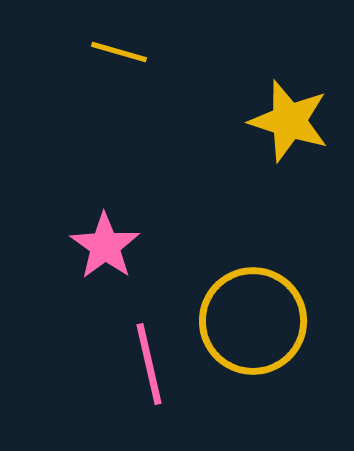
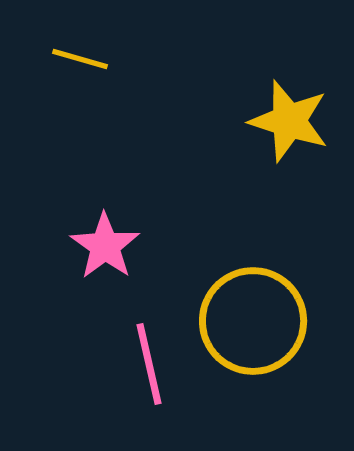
yellow line: moved 39 px left, 7 px down
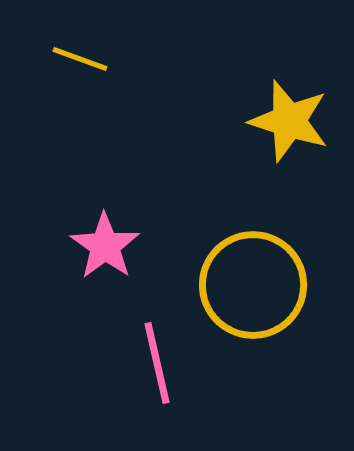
yellow line: rotated 4 degrees clockwise
yellow circle: moved 36 px up
pink line: moved 8 px right, 1 px up
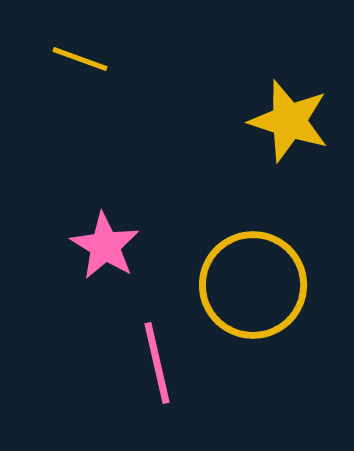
pink star: rotated 4 degrees counterclockwise
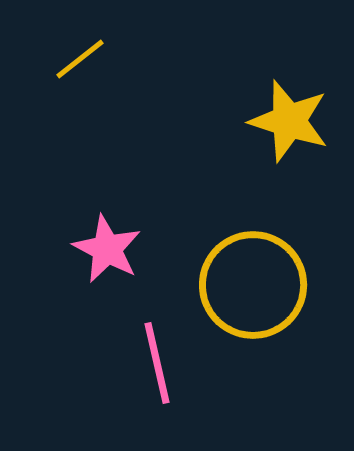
yellow line: rotated 58 degrees counterclockwise
pink star: moved 2 px right, 3 px down; rotated 4 degrees counterclockwise
